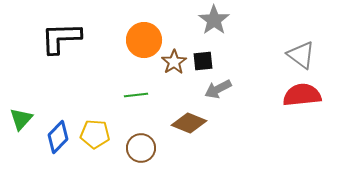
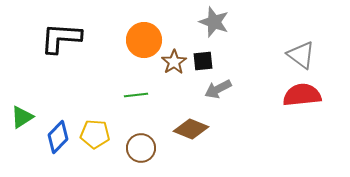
gray star: moved 2 px down; rotated 16 degrees counterclockwise
black L-shape: rotated 6 degrees clockwise
green triangle: moved 1 px right, 2 px up; rotated 15 degrees clockwise
brown diamond: moved 2 px right, 6 px down
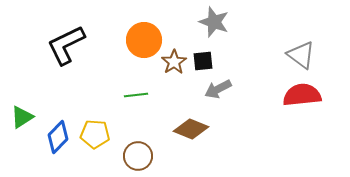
black L-shape: moved 5 px right, 7 px down; rotated 30 degrees counterclockwise
brown circle: moved 3 px left, 8 px down
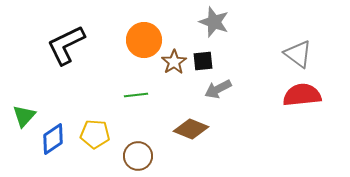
gray triangle: moved 3 px left, 1 px up
green triangle: moved 2 px right, 1 px up; rotated 15 degrees counterclockwise
blue diamond: moved 5 px left, 2 px down; rotated 12 degrees clockwise
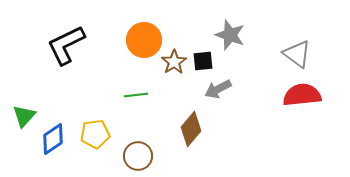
gray star: moved 16 px right, 13 px down
gray triangle: moved 1 px left
brown diamond: rotated 72 degrees counterclockwise
yellow pentagon: rotated 12 degrees counterclockwise
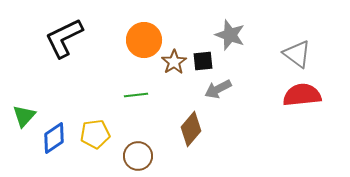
black L-shape: moved 2 px left, 7 px up
blue diamond: moved 1 px right, 1 px up
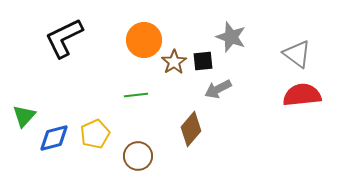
gray star: moved 1 px right, 2 px down
yellow pentagon: rotated 16 degrees counterclockwise
blue diamond: rotated 20 degrees clockwise
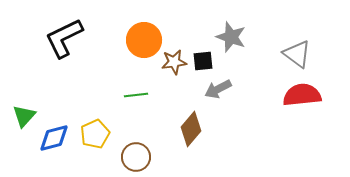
brown star: rotated 25 degrees clockwise
brown circle: moved 2 px left, 1 px down
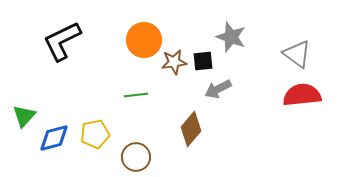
black L-shape: moved 2 px left, 3 px down
yellow pentagon: rotated 12 degrees clockwise
